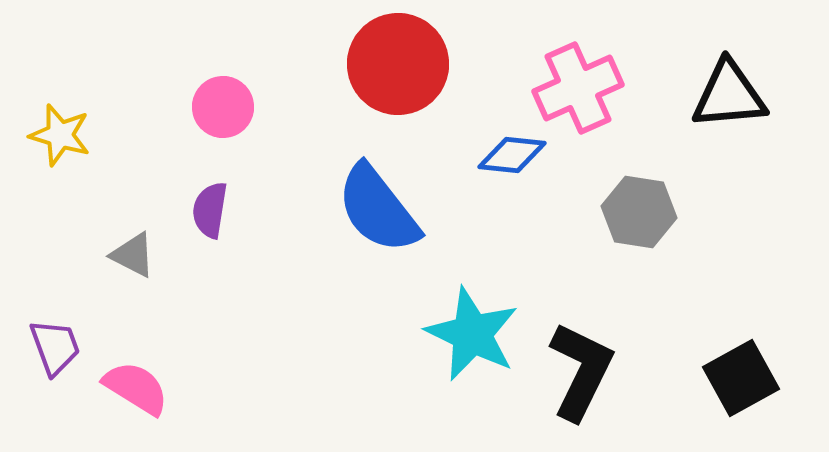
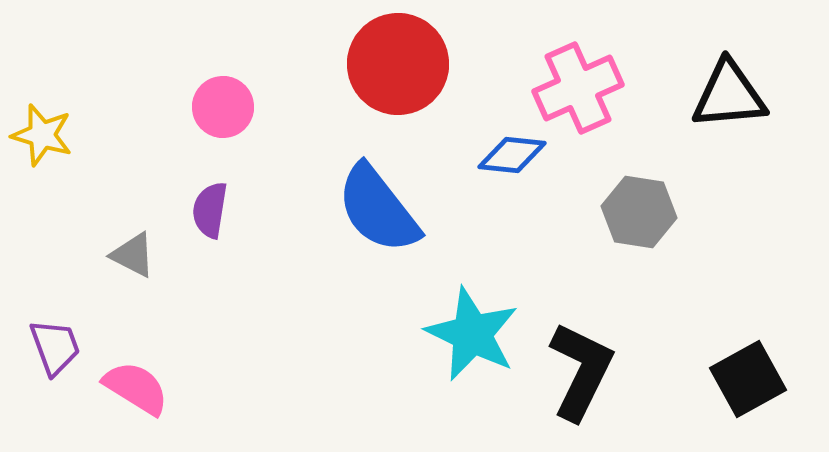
yellow star: moved 18 px left
black square: moved 7 px right, 1 px down
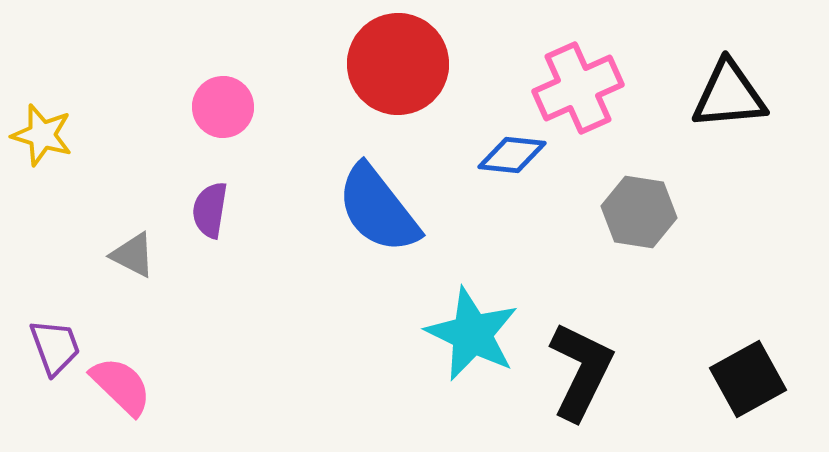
pink semicircle: moved 15 px left, 2 px up; rotated 12 degrees clockwise
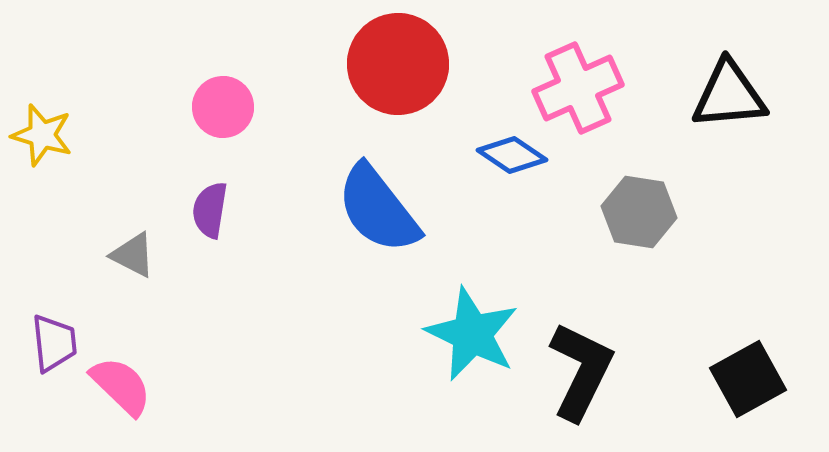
blue diamond: rotated 28 degrees clockwise
purple trapezoid: moved 1 px left, 4 px up; rotated 14 degrees clockwise
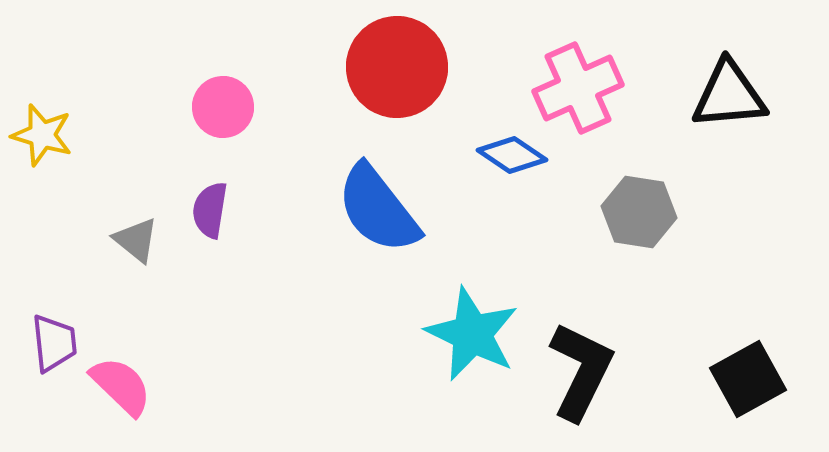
red circle: moved 1 px left, 3 px down
gray triangle: moved 3 px right, 15 px up; rotated 12 degrees clockwise
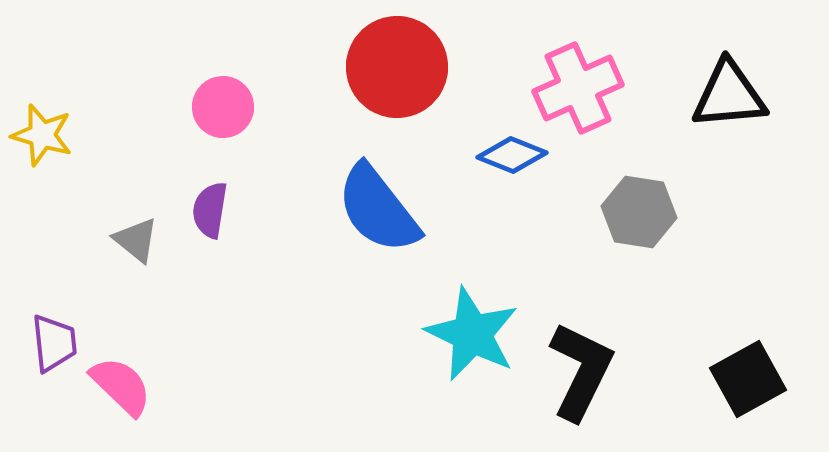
blue diamond: rotated 12 degrees counterclockwise
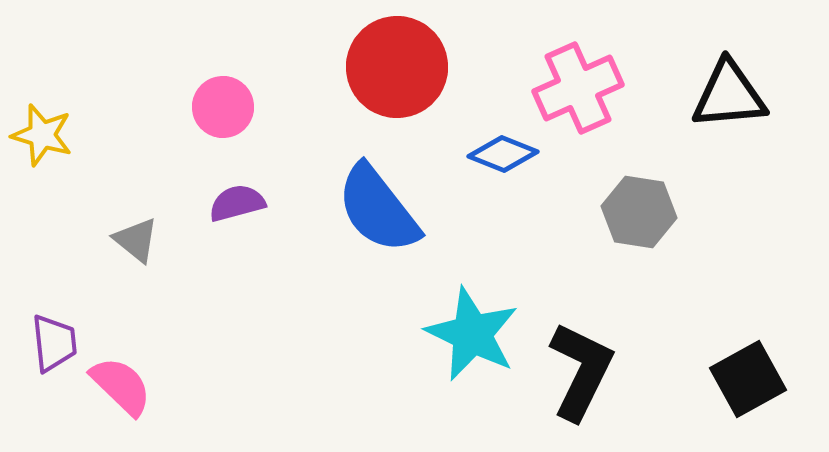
blue diamond: moved 9 px left, 1 px up
purple semicircle: moved 27 px right, 7 px up; rotated 66 degrees clockwise
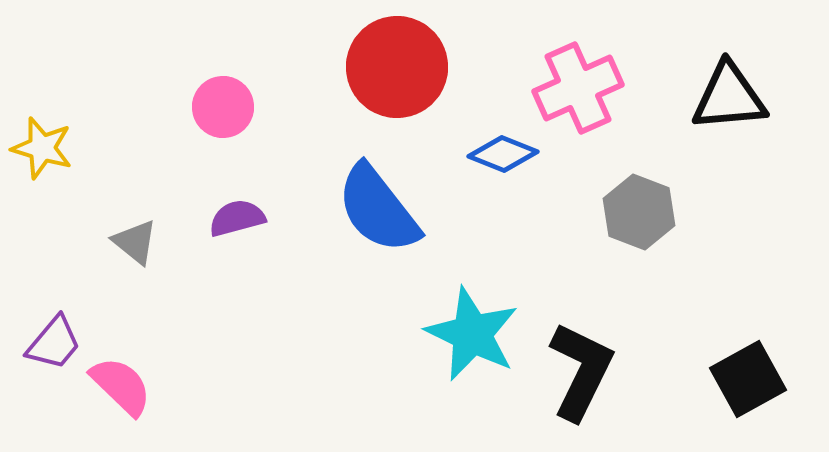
black triangle: moved 2 px down
yellow star: moved 13 px down
purple semicircle: moved 15 px down
gray hexagon: rotated 12 degrees clockwise
gray triangle: moved 1 px left, 2 px down
purple trapezoid: rotated 46 degrees clockwise
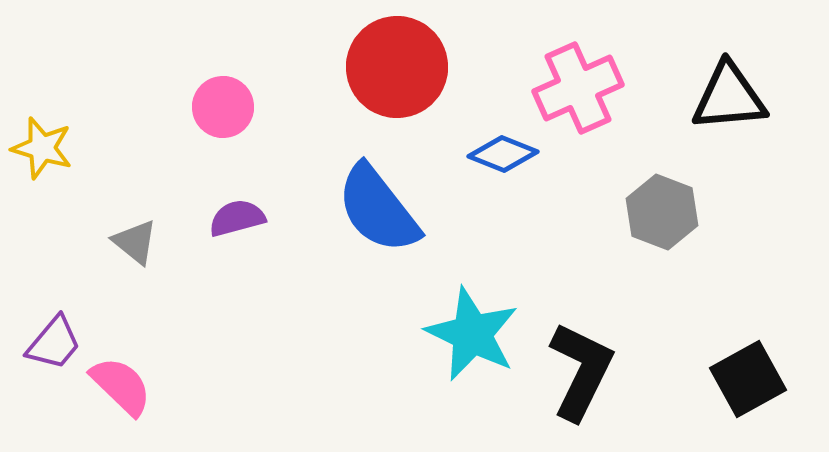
gray hexagon: moved 23 px right
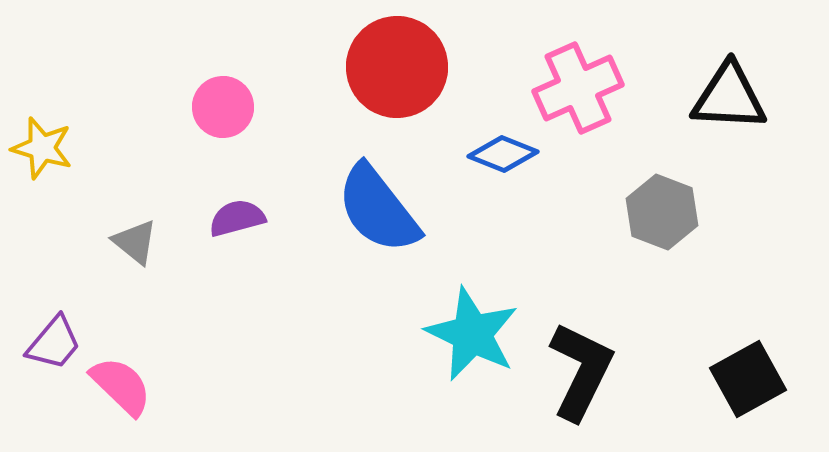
black triangle: rotated 8 degrees clockwise
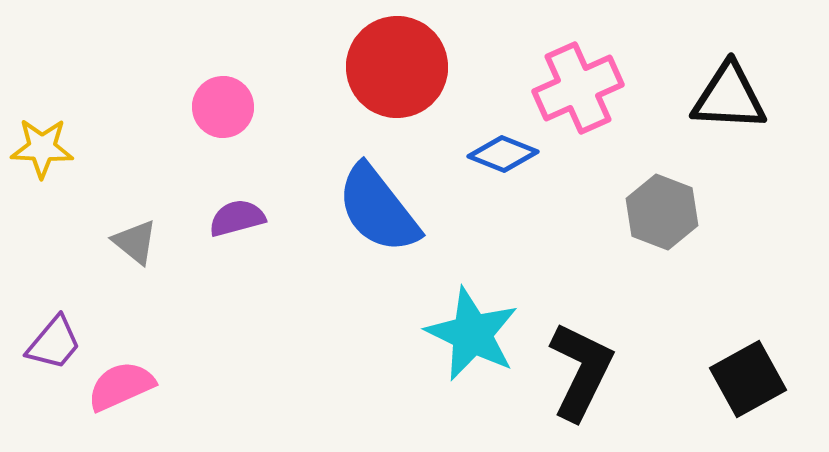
yellow star: rotated 14 degrees counterclockwise
pink semicircle: rotated 68 degrees counterclockwise
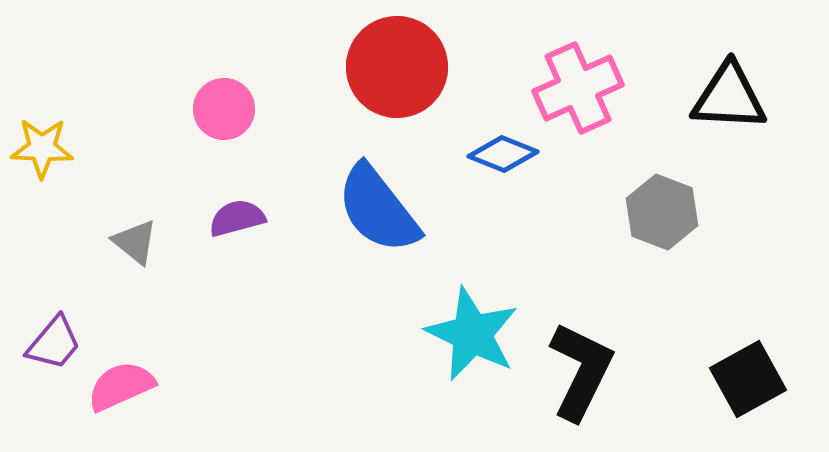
pink circle: moved 1 px right, 2 px down
